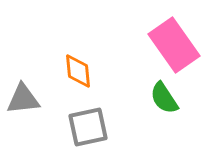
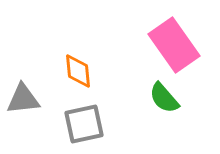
green semicircle: rotated 8 degrees counterclockwise
gray square: moved 4 px left, 3 px up
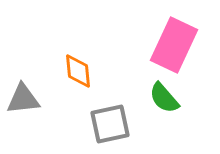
pink rectangle: rotated 60 degrees clockwise
gray square: moved 26 px right
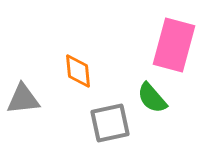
pink rectangle: rotated 10 degrees counterclockwise
green semicircle: moved 12 px left
gray square: moved 1 px up
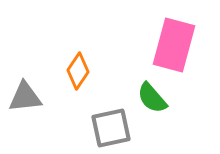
orange diamond: rotated 39 degrees clockwise
gray triangle: moved 2 px right, 2 px up
gray square: moved 1 px right, 5 px down
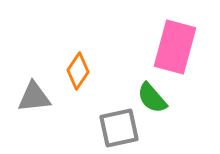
pink rectangle: moved 1 px right, 2 px down
gray triangle: moved 9 px right
gray square: moved 8 px right
